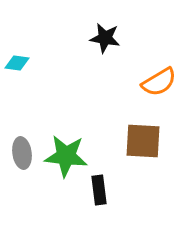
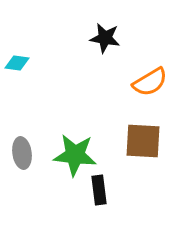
orange semicircle: moved 9 px left
green star: moved 9 px right, 1 px up
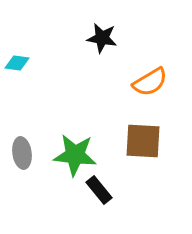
black star: moved 3 px left
black rectangle: rotated 32 degrees counterclockwise
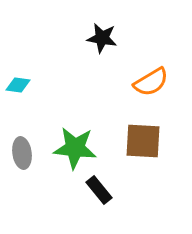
cyan diamond: moved 1 px right, 22 px down
orange semicircle: moved 1 px right
green star: moved 7 px up
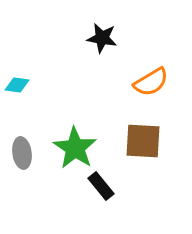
cyan diamond: moved 1 px left
green star: rotated 27 degrees clockwise
black rectangle: moved 2 px right, 4 px up
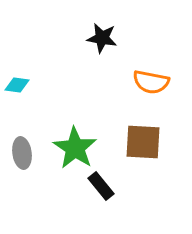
orange semicircle: rotated 42 degrees clockwise
brown square: moved 1 px down
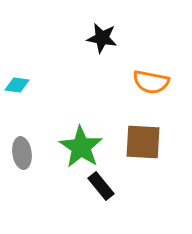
green star: moved 6 px right, 1 px up
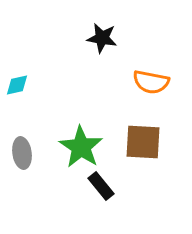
cyan diamond: rotated 20 degrees counterclockwise
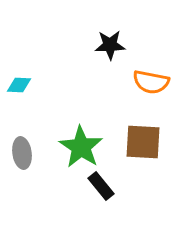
black star: moved 8 px right, 7 px down; rotated 12 degrees counterclockwise
cyan diamond: moved 2 px right; rotated 15 degrees clockwise
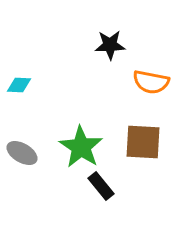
gray ellipse: rotated 52 degrees counterclockwise
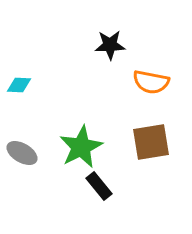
brown square: moved 8 px right; rotated 12 degrees counterclockwise
green star: rotated 12 degrees clockwise
black rectangle: moved 2 px left
